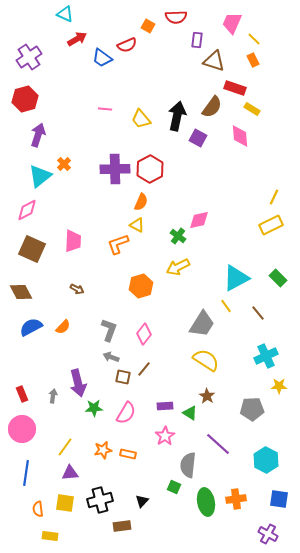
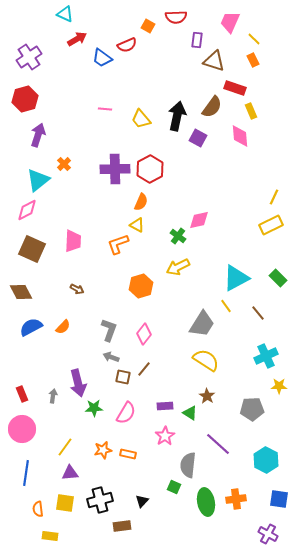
pink trapezoid at (232, 23): moved 2 px left, 1 px up
yellow rectangle at (252, 109): moved 1 px left, 2 px down; rotated 35 degrees clockwise
cyan triangle at (40, 176): moved 2 px left, 4 px down
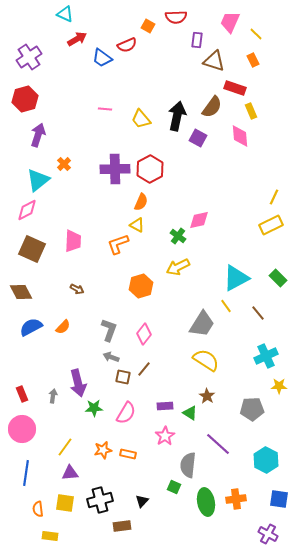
yellow line at (254, 39): moved 2 px right, 5 px up
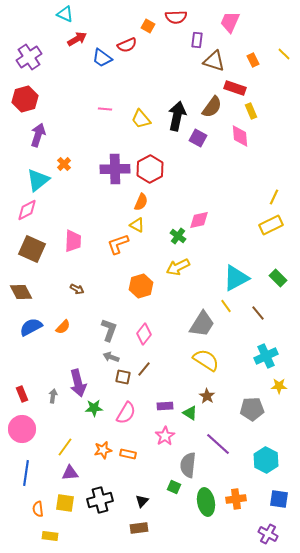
yellow line at (256, 34): moved 28 px right, 20 px down
brown rectangle at (122, 526): moved 17 px right, 2 px down
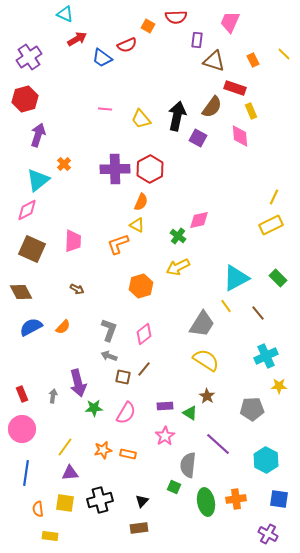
pink diamond at (144, 334): rotated 15 degrees clockwise
gray arrow at (111, 357): moved 2 px left, 1 px up
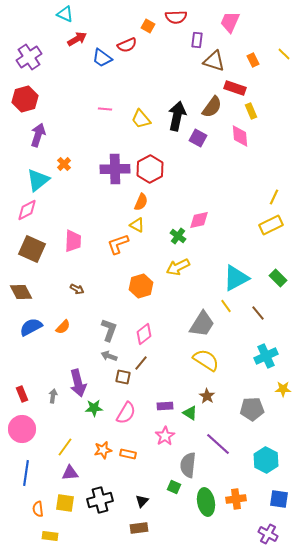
brown line at (144, 369): moved 3 px left, 6 px up
yellow star at (279, 386): moved 4 px right, 3 px down
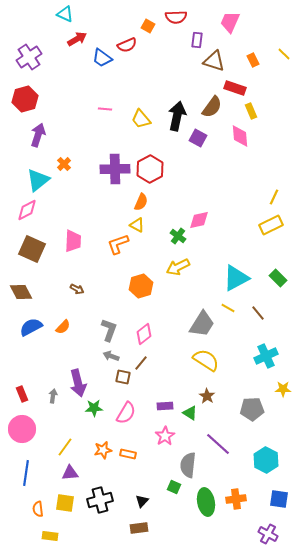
yellow line at (226, 306): moved 2 px right, 2 px down; rotated 24 degrees counterclockwise
gray arrow at (109, 356): moved 2 px right
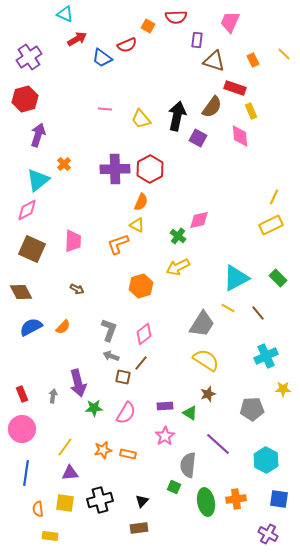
brown star at (207, 396): moved 1 px right, 2 px up; rotated 21 degrees clockwise
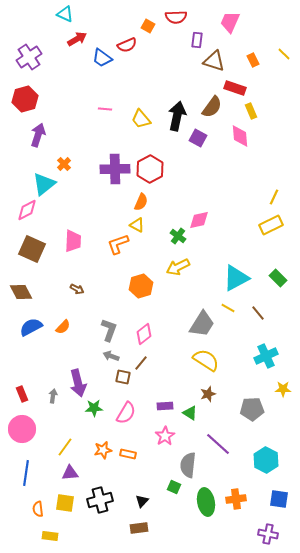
cyan triangle at (38, 180): moved 6 px right, 4 px down
purple cross at (268, 534): rotated 18 degrees counterclockwise
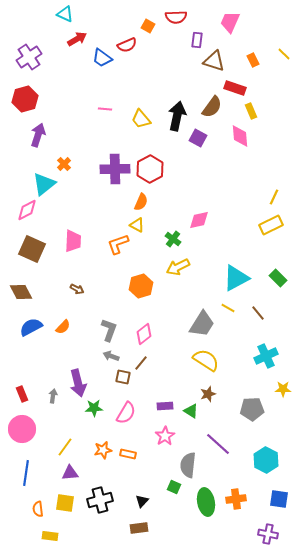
green cross at (178, 236): moved 5 px left, 3 px down
green triangle at (190, 413): moved 1 px right, 2 px up
